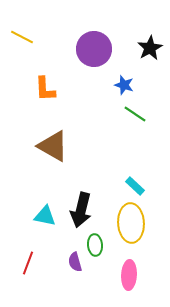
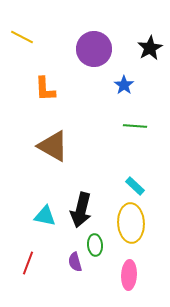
blue star: rotated 18 degrees clockwise
green line: moved 12 px down; rotated 30 degrees counterclockwise
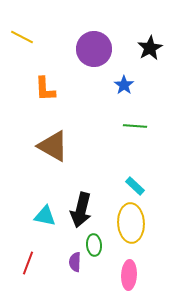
green ellipse: moved 1 px left
purple semicircle: rotated 18 degrees clockwise
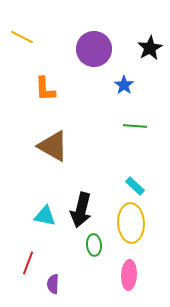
purple semicircle: moved 22 px left, 22 px down
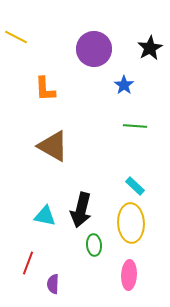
yellow line: moved 6 px left
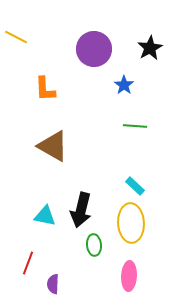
pink ellipse: moved 1 px down
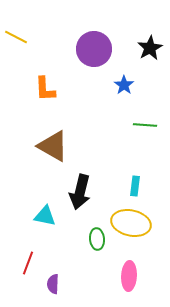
green line: moved 10 px right, 1 px up
cyan rectangle: rotated 54 degrees clockwise
black arrow: moved 1 px left, 18 px up
yellow ellipse: rotated 75 degrees counterclockwise
green ellipse: moved 3 px right, 6 px up
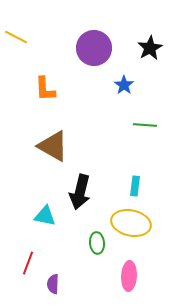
purple circle: moved 1 px up
green ellipse: moved 4 px down
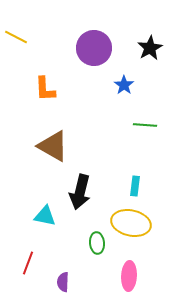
purple semicircle: moved 10 px right, 2 px up
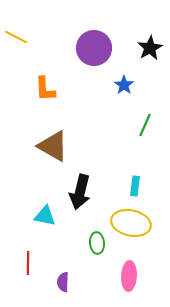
green line: rotated 70 degrees counterclockwise
red line: rotated 20 degrees counterclockwise
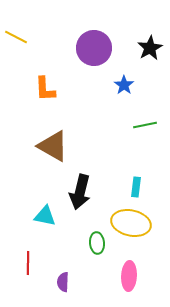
green line: rotated 55 degrees clockwise
cyan rectangle: moved 1 px right, 1 px down
